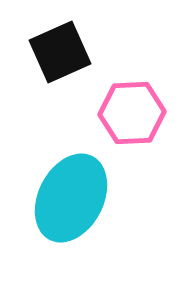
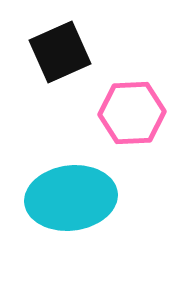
cyan ellipse: rotated 56 degrees clockwise
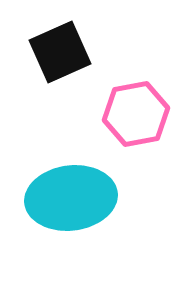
pink hexagon: moved 4 px right, 1 px down; rotated 8 degrees counterclockwise
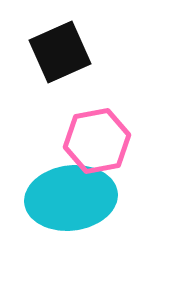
pink hexagon: moved 39 px left, 27 px down
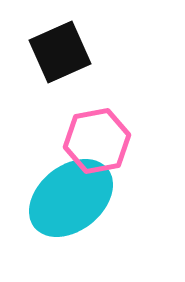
cyan ellipse: rotated 32 degrees counterclockwise
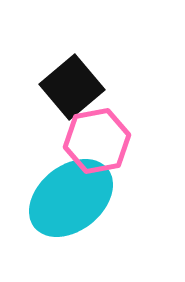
black square: moved 12 px right, 35 px down; rotated 16 degrees counterclockwise
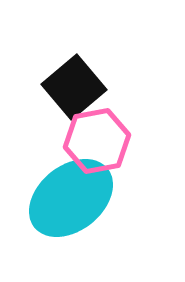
black square: moved 2 px right
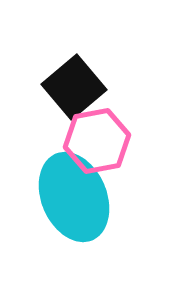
cyan ellipse: moved 3 px right, 1 px up; rotated 74 degrees counterclockwise
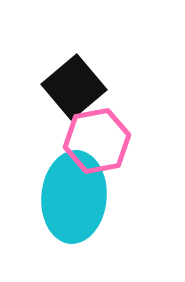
cyan ellipse: rotated 28 degrees clockwise
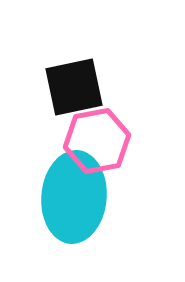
black square: rotated 28 degrees clockwise
